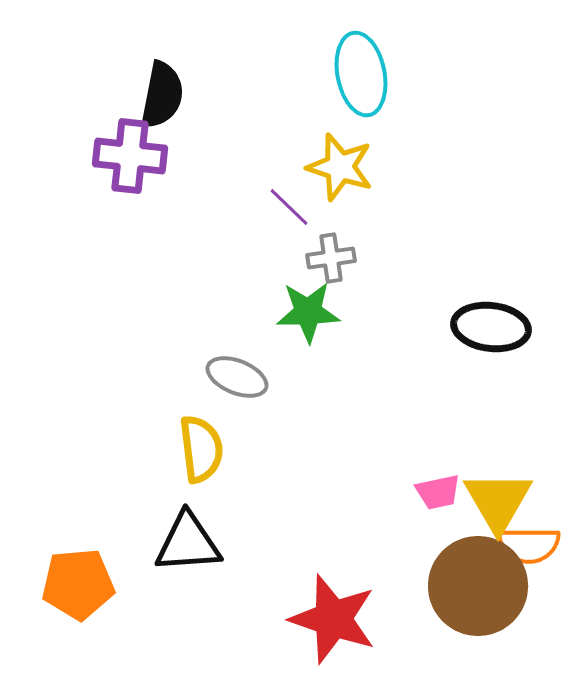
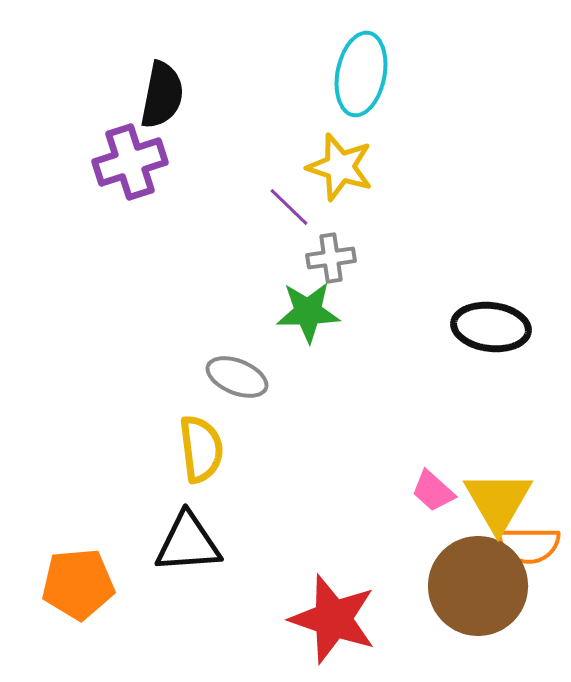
cyan ellipse: rotated 22 degrees clockwise
purple cross: moved 6 px down; rotated 24 degrees counterclockwise
pink trapezoid: moved 5 px left, 1 px up; rotated 54 degrees clockwise
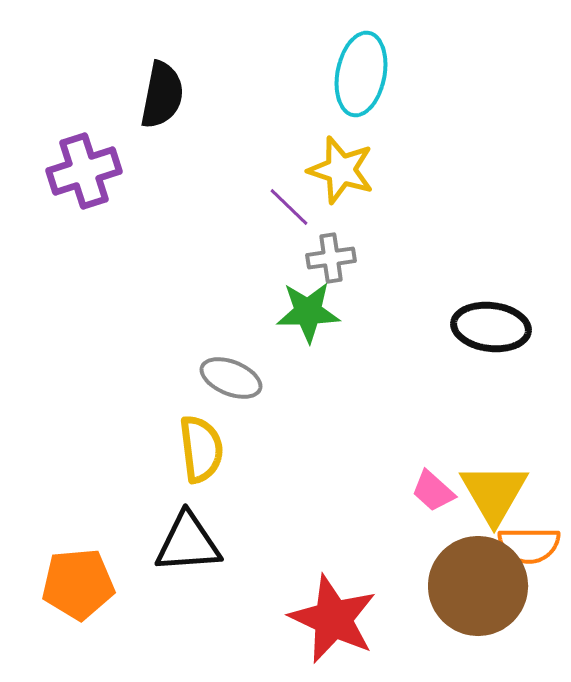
purple cross: moved 46 px left, 9 px down
yellow star: moved 1 px right, 3 px down
gray ellipse: moved 6 px left, 1 px down
yellow triangle: moved 4 px left, 8 px up
red star: rotated 6 degrees clockwise
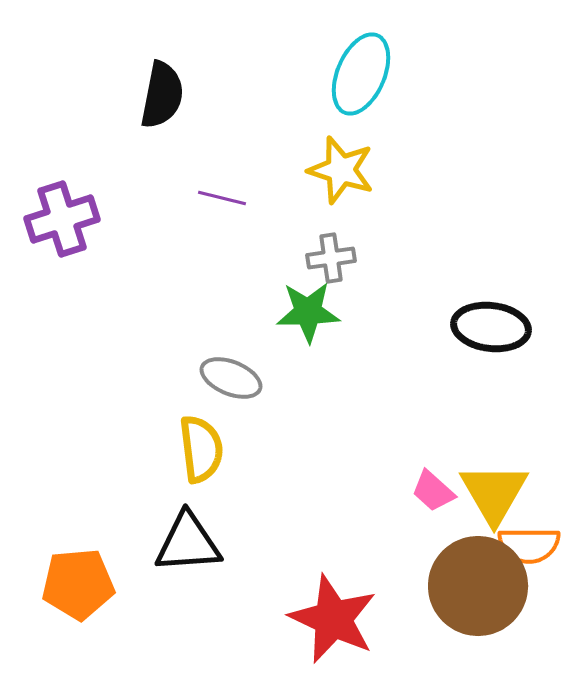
cyan ellipse: rotated 12 degrees clockwise
purple cross: moved 22 px left, 48 px down
purple line: moved 67 px left, 9 px up; rotated 30 degrees counterclockwise
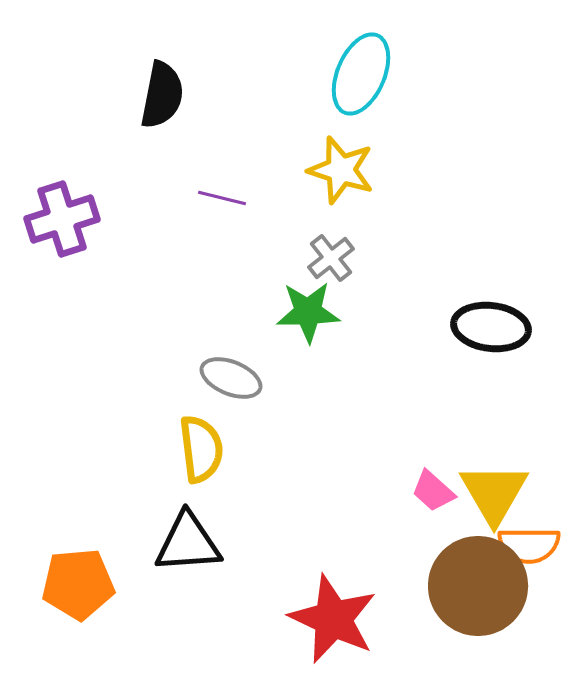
gray cross: rotated 30 degrees counterclockwise
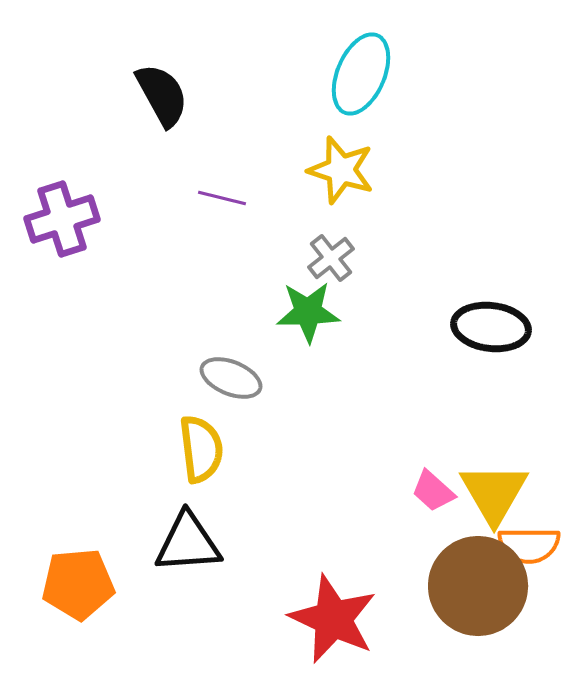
black semicircle: rotated 40 degrees counterclockwise
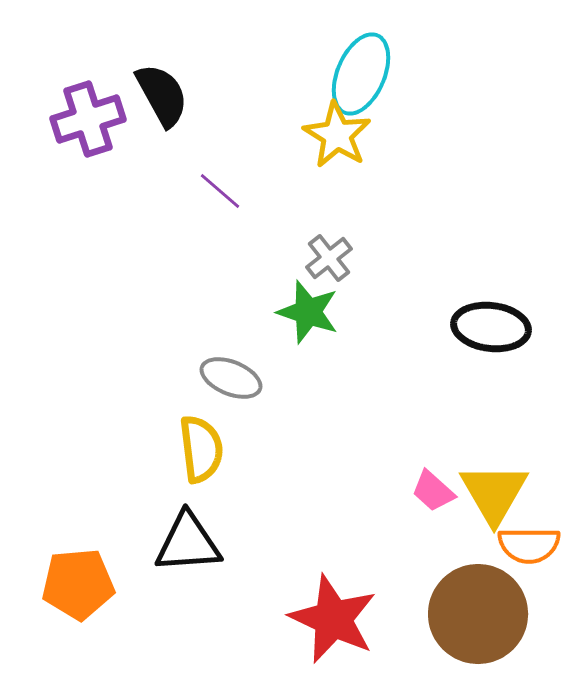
yellow star: moved 4 px left, 35 px up; rotated 14 degrees clockwise
purple line: moved 2 px left, 7 px up; rotated 27 degrees clockwise
purple cross: moved 26 px right, 100 px up
gray cross: moved 2 px left
green star: rotated 20 degrees clockwise
brown circle: moved 28 px down
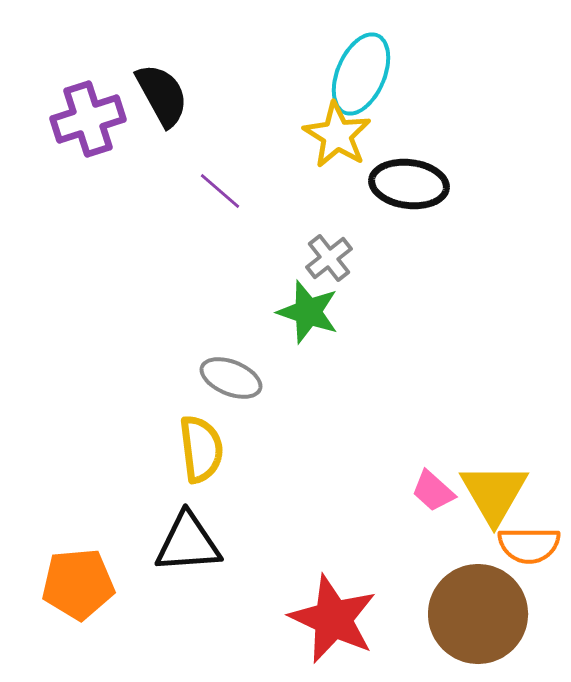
black ellipse: moved 82 px left, 143 px up
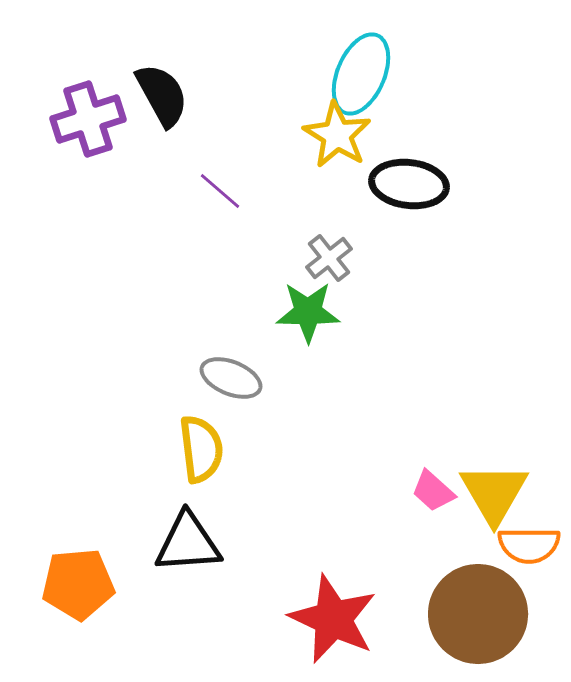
green star: rotated 18 degrees counterclockwise
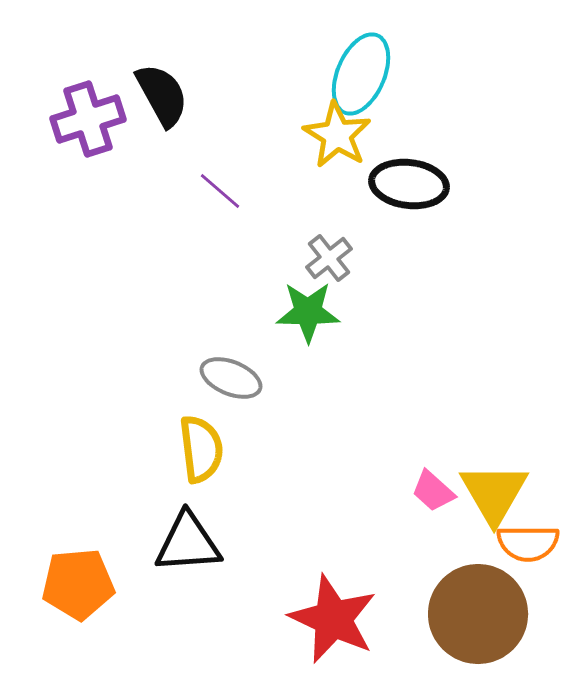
orange semicircle: moved 1 px left, 2 px up
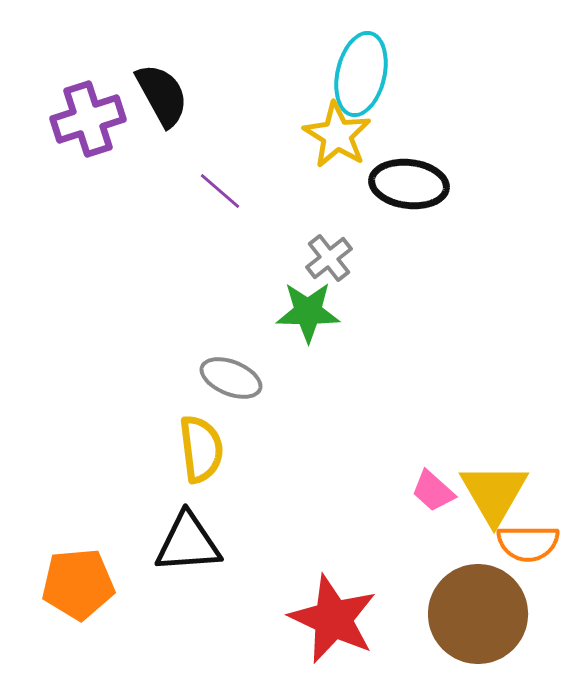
cyan ellipse: rotated 10 degrees counterclockwise
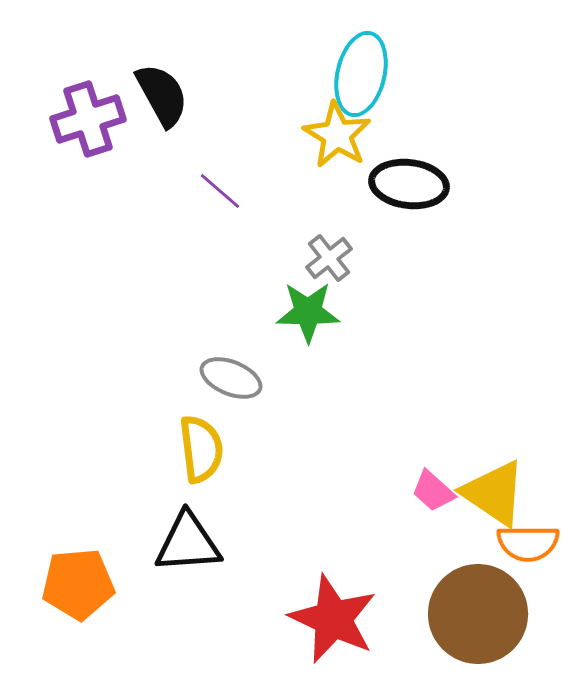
yellow triangle: rotated 26 degrees counterclockwise
